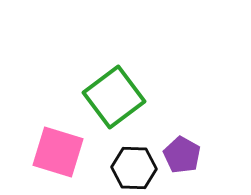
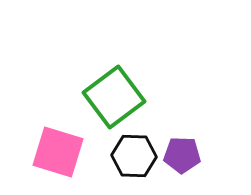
purple pentagon: rotated 27 degrees counterclockwise
black hexagon: moved 12 px up
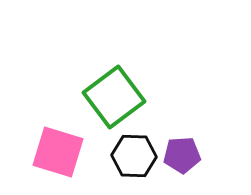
purple pentagon: rotated 6 degrees counterclockwise
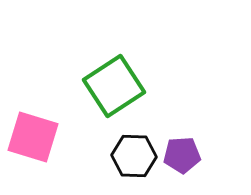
green square: moved 11 px up; rotated 4 degrees clockwise
pink square: moved 25 px left, 15 px up
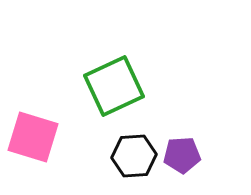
green square: rotated 8 degrees clockwise
black hexagon: rotated 6 degrees counterclockwise
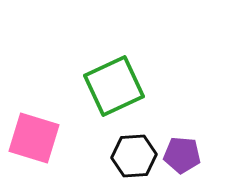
pink square: moved 1 px right, 1 px down
purple pentagon: rotated 9 degrees clockwise
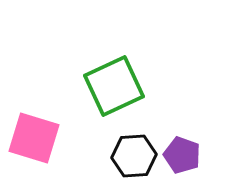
purple pentagon: rotated 15 degrees clockwise
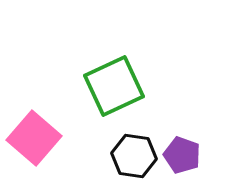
pink square: rotated 24 degrees clockwise
black hexagon: rotated 12 degrees clockwise
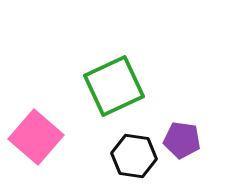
pink square: moved 2 px right, 1 px up
purple pentagon: moved 15 px up; rotated 12 degrees counterclockwise
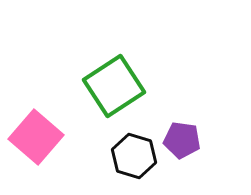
green square: rotated 8 degrees counterclockwise
black hexagon: rotated 9 degrees clockwise
